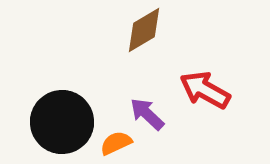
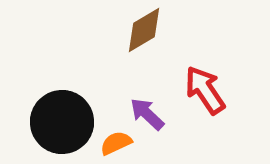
red arrow: rotated 27 degrees clockwise
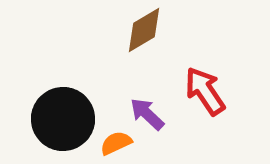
red arrow: moved 1 px down
black circle: moved 1 px right, 3 px up
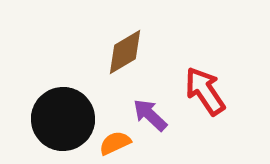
brown diamond: moved 19 px left, 22 px down
purple arrow: moved 3 px right, 1 px down
orange semicircle: moved 1 px left
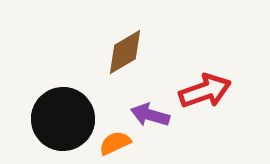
red arrow: rotated 105 degrees clockwise
purple arrow: rotated 27 degrees counterclockwise
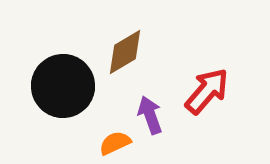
red arrow: moved 2 px right; rotated 30 degrees counterclockwise
purple arrow: rotated 54 degrees clockwise
black circle: moved 33 px up
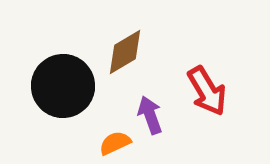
red arrow: rotated 108 degrees clockwise
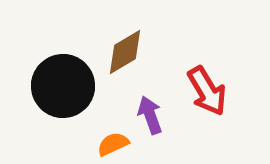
orange semicircle: moved 2 px left, 1 px down
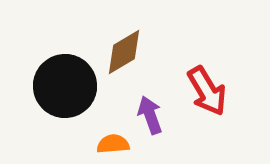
brown diamond: moved 1 px left
black circle: moved 2 px right
orange semicircle: rotated 20 degrees clockwise
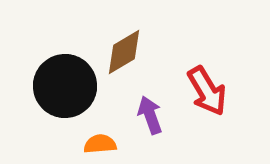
orange semicircle: moved 13 px left
